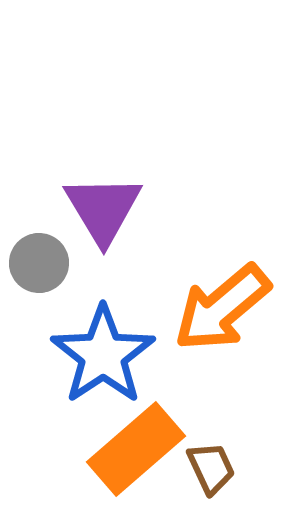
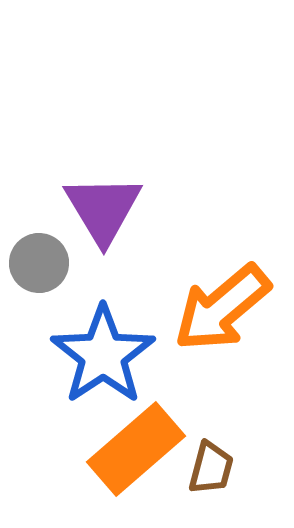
brown trapezoid: rotated 40 degrees clockwise
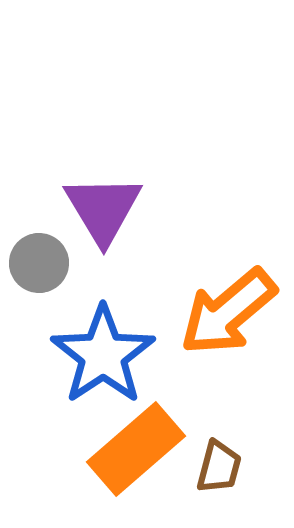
orange arrow: moved 6 px right, 4 px down
brown trapezoid: moved 8 px right, 1 px up
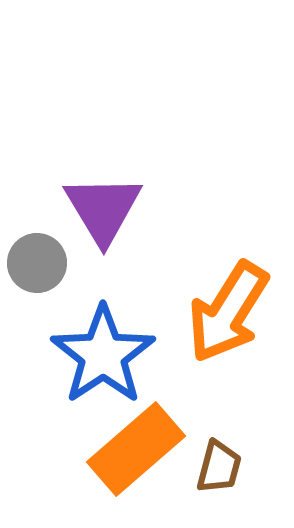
gray circle: moved 2 px left
orange arrow: rotated 18 degrees counterclockwise
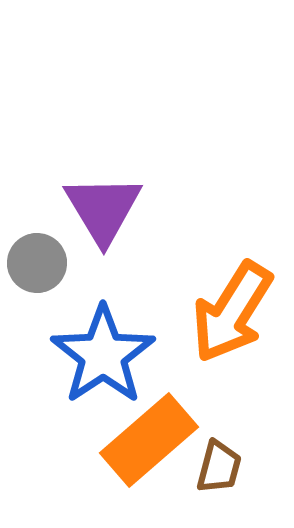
orange arrow: moved 4 px right
orange rectangle: moved 13 px right, 9 px up
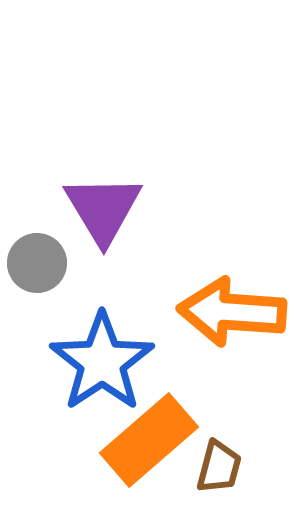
orange arrow: rotated 62 degrees clockwise
blue star: moved 1 px left, 7 px down
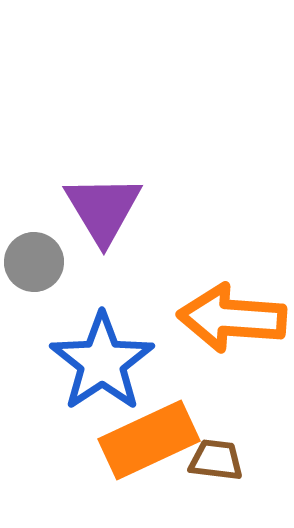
gray circle: moved 3 px left, 1 px up
orange arrow: moved 6 px down
orange rectangle: rotated 16 degrees clockwise
brown trapezoid: moved 3 px left, 7 px up; rotated 98 degrees counterclockwise
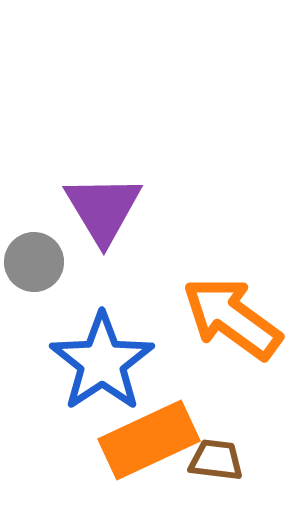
orange arrow: rotated 32 degrees clockwise
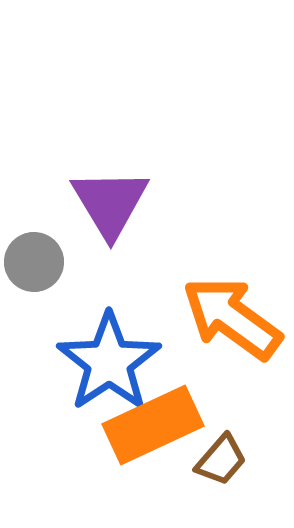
purple triangle: moved 7 px right, 6 px up
blue star: moved 7 px right
orange rectangle: moved 4 px right, 15 px up
brown trapezoid: moved 5 px right; rotated 124 degrees clockwise
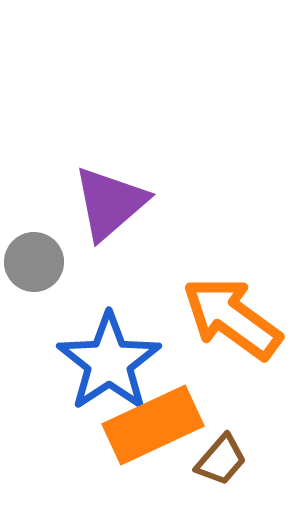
purple triangle: rotated 20 degrees clockwise
